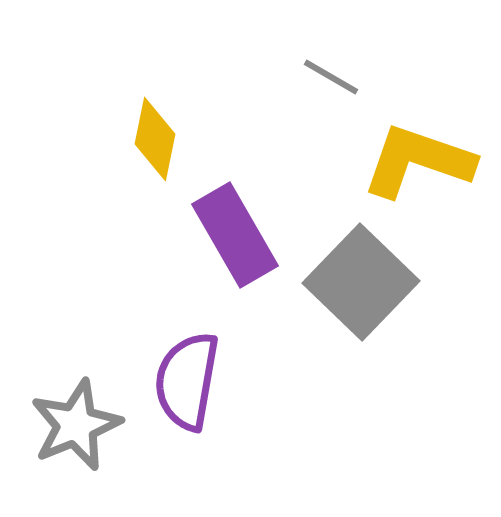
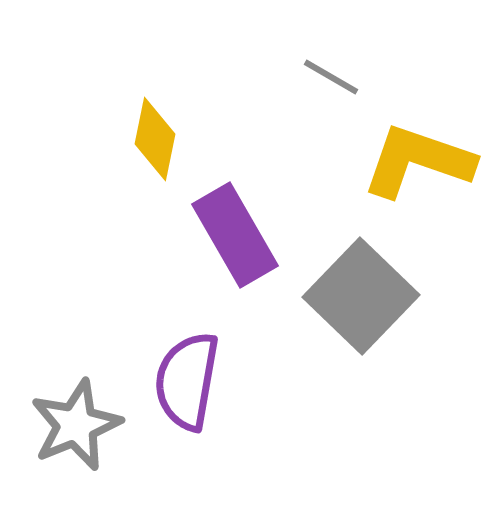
gray square: moved 14 px down
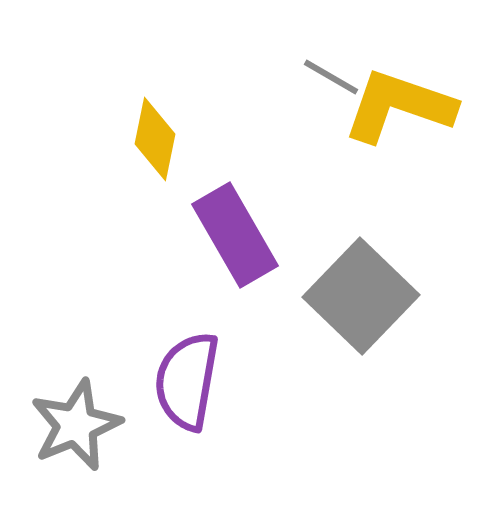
yellow L-shape: moved 19 px left, 55 px up
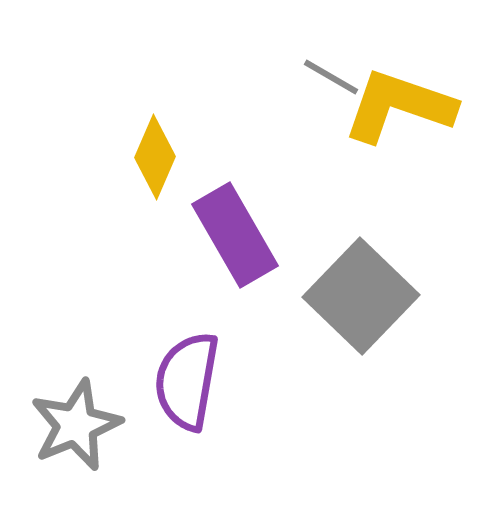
yellow diamond: moved 18 px down; rotated 12 degrees clockwise
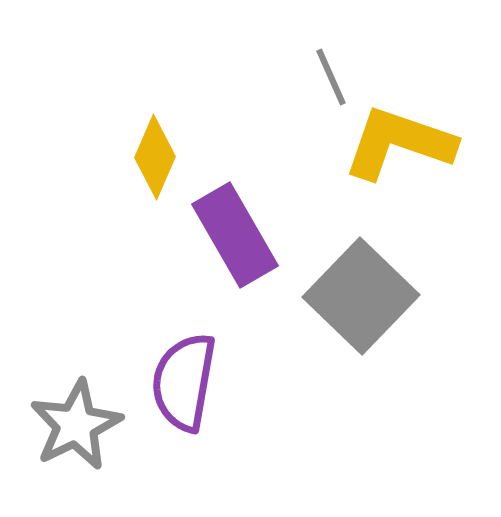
gray line: rotated 36 degrees clockwise
yellow L-shape: moved 37 px down
purple semicircle: moved 3 px left, 1 px down
gray star: rotated 4 degrees counterclockwise
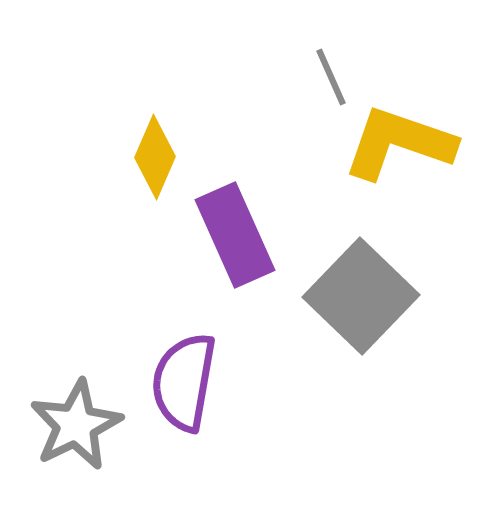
purple rectangle: rotated 6 degrees clockwise
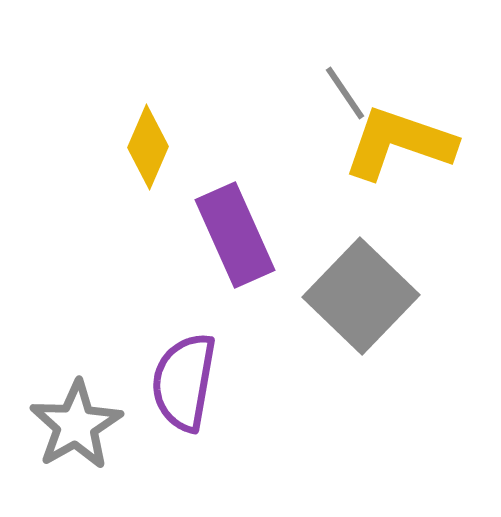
gray line: moved 14 px right, 16 px down; rotated 10 degrees counterclockwise
yellow diamond: moved 7 px left, 10 px up
gray star: rotated 4 degrees counterclockwise
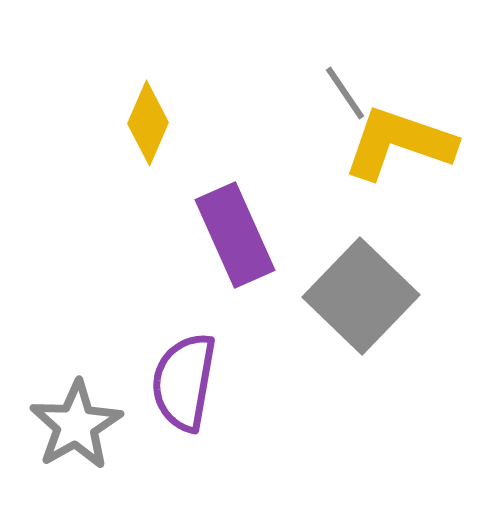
yellow diamond: moved 24 px up
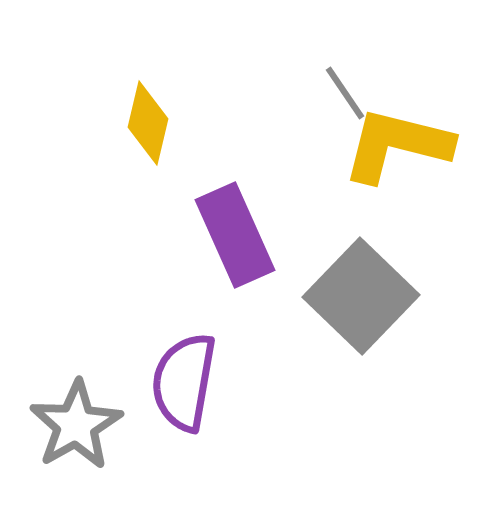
yellow diamond: rotated 10 degrees counterclockwise
yellow L-shape: moved 2 px left, 2 px down; rotated 5 degrees counterclockwise
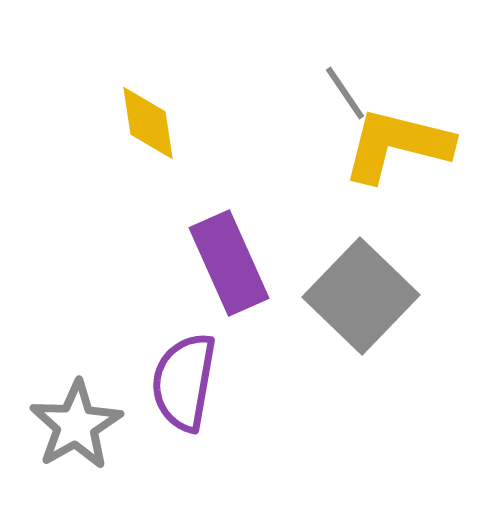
yellow diamond: rotated 22 degrees counterclockwise
purple rectangle: moved 6 px left, 28 px down
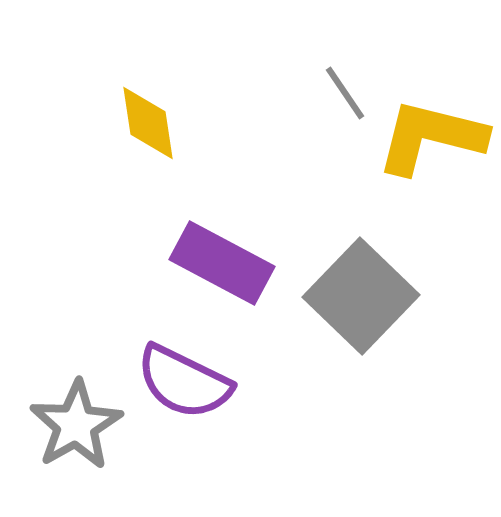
yellow L-shape: moved 34 px right, 8 px up
purple rectangle: moved 7 px left; rotated 38 degrees counterclockwise
purple semicircle: rotated 74 degrees counterclockwise
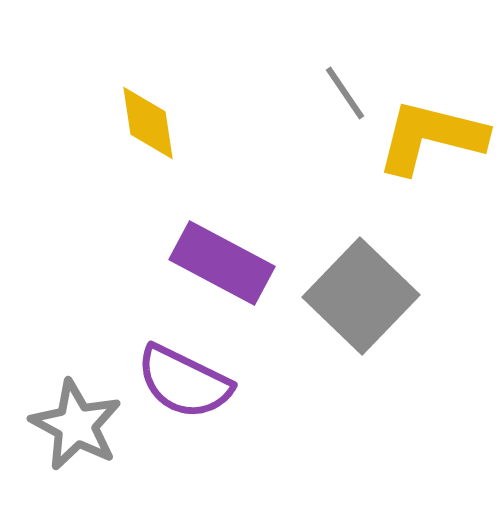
gray star: rotated 14 degrees counterclockwise
